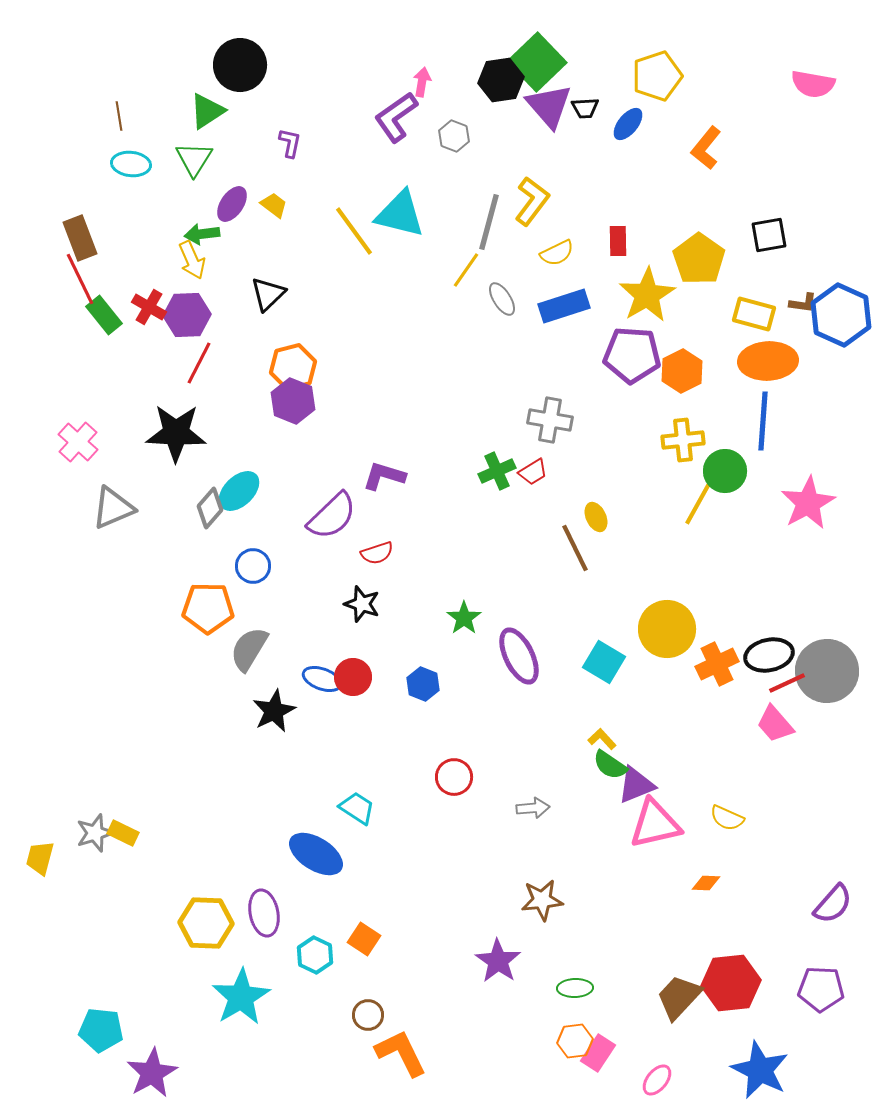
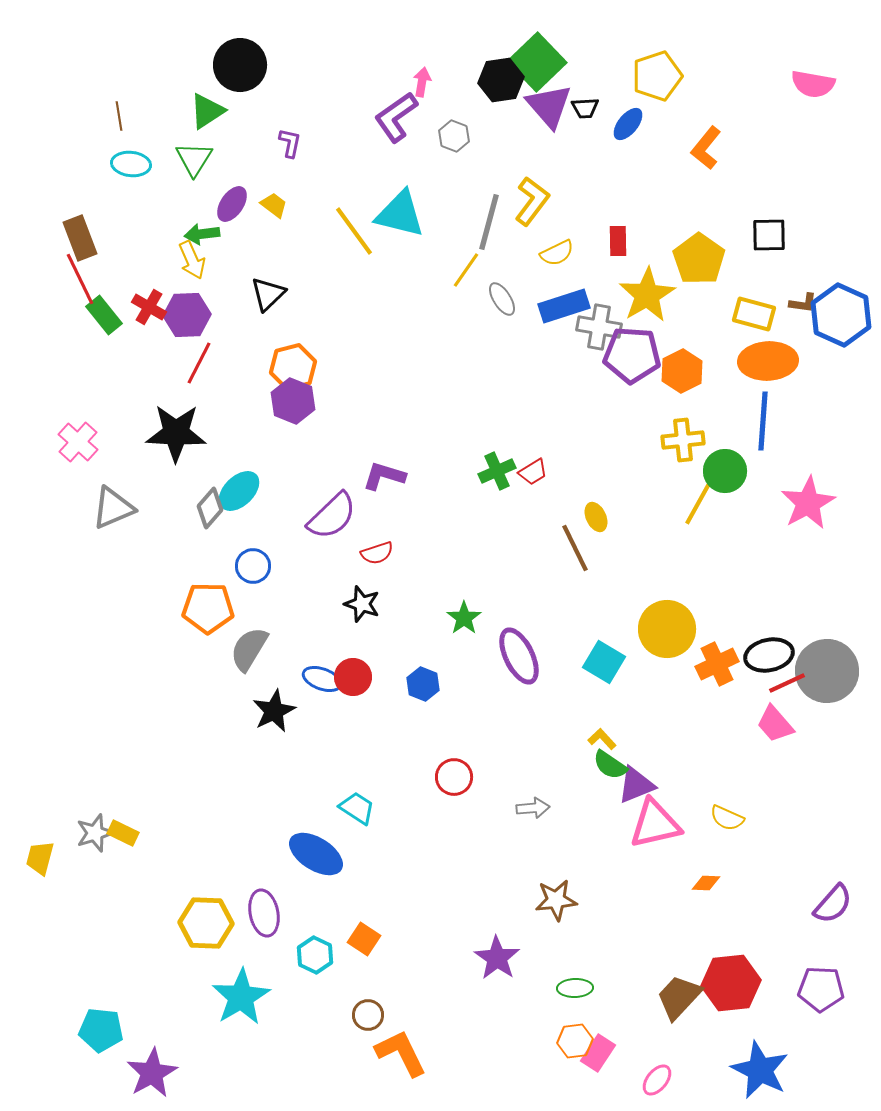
black square at (769, 235): rotated 9 degrees clockwise
gray cross at (550, 420): moved 49 px right, 93 px up
brown star at (542, 900): moved 14 px right
purple star at (498, 961): moved 1 px left, 3 px up
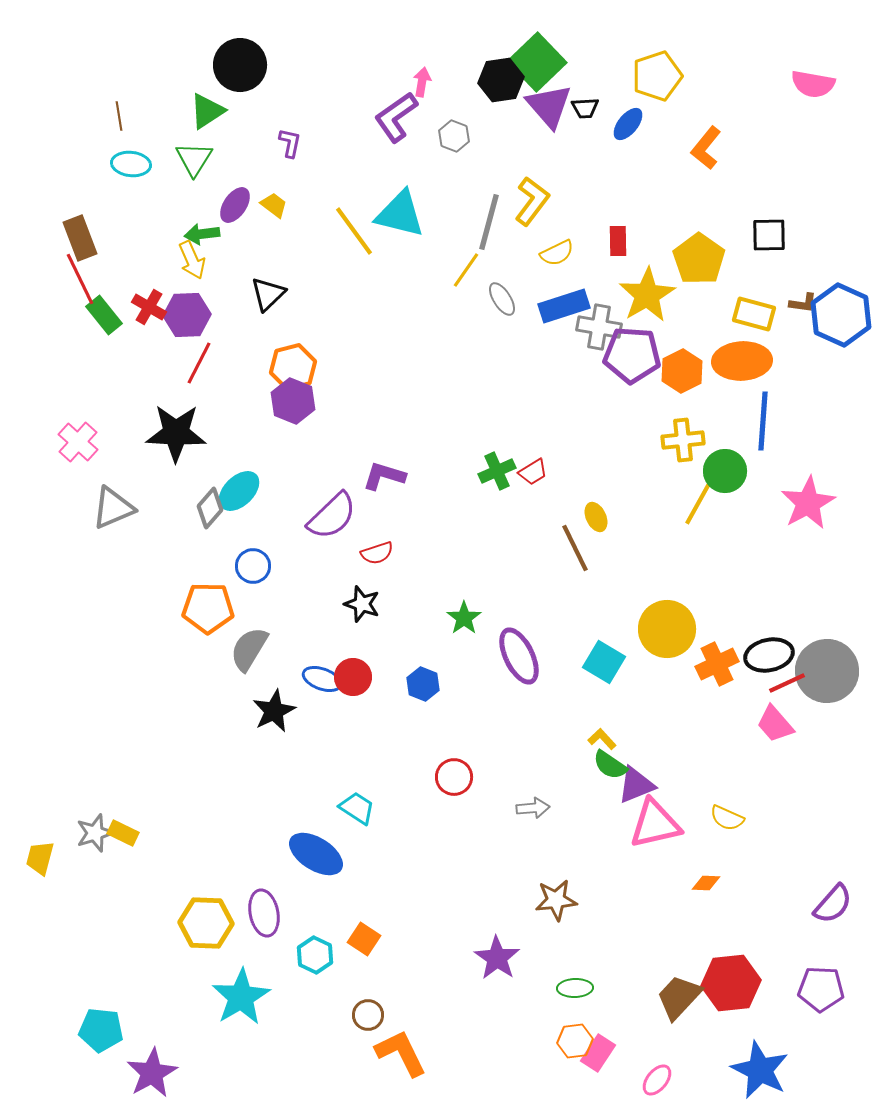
purple ellipse at (232, 204): moved 3 px right, 1 px down
orange ellipse at (768, 361): moved 26 px left
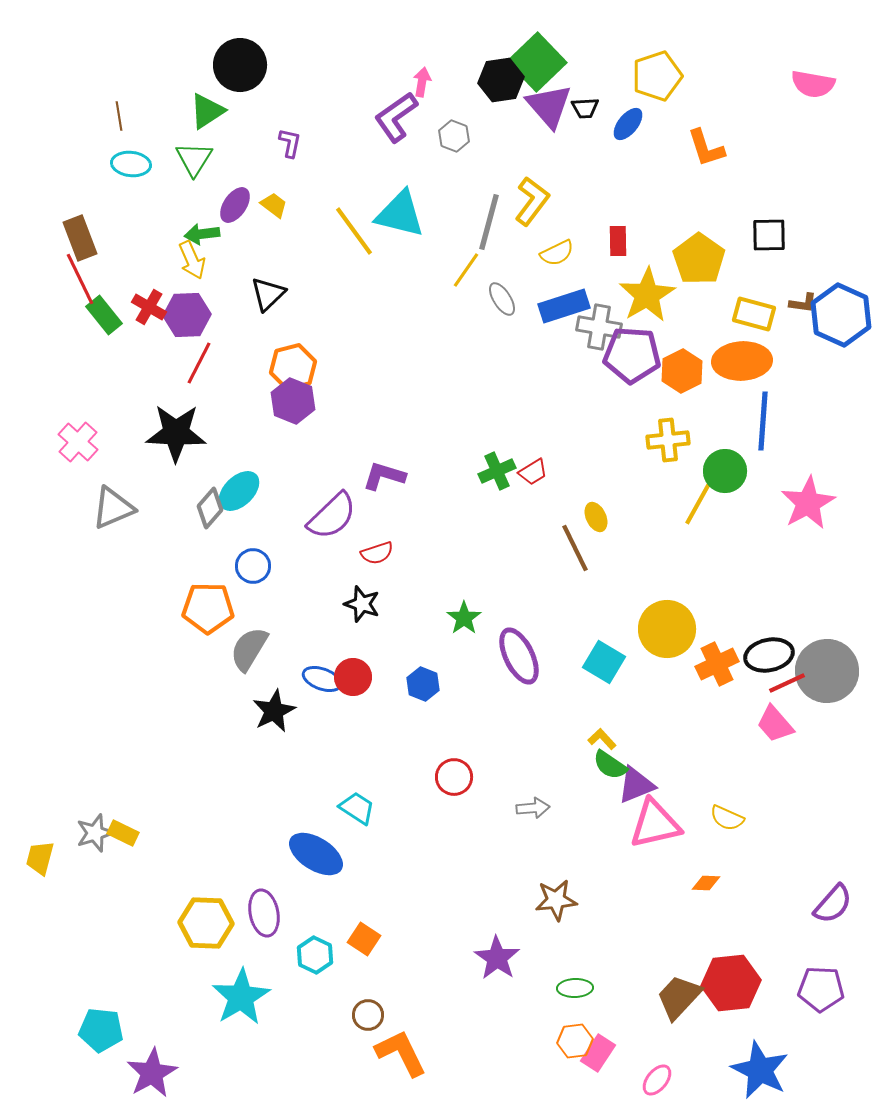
orange L-shape at (706, 148): rotated 57 degrees counterclockwise
yellow cross at (683, 440): moved 15 px left
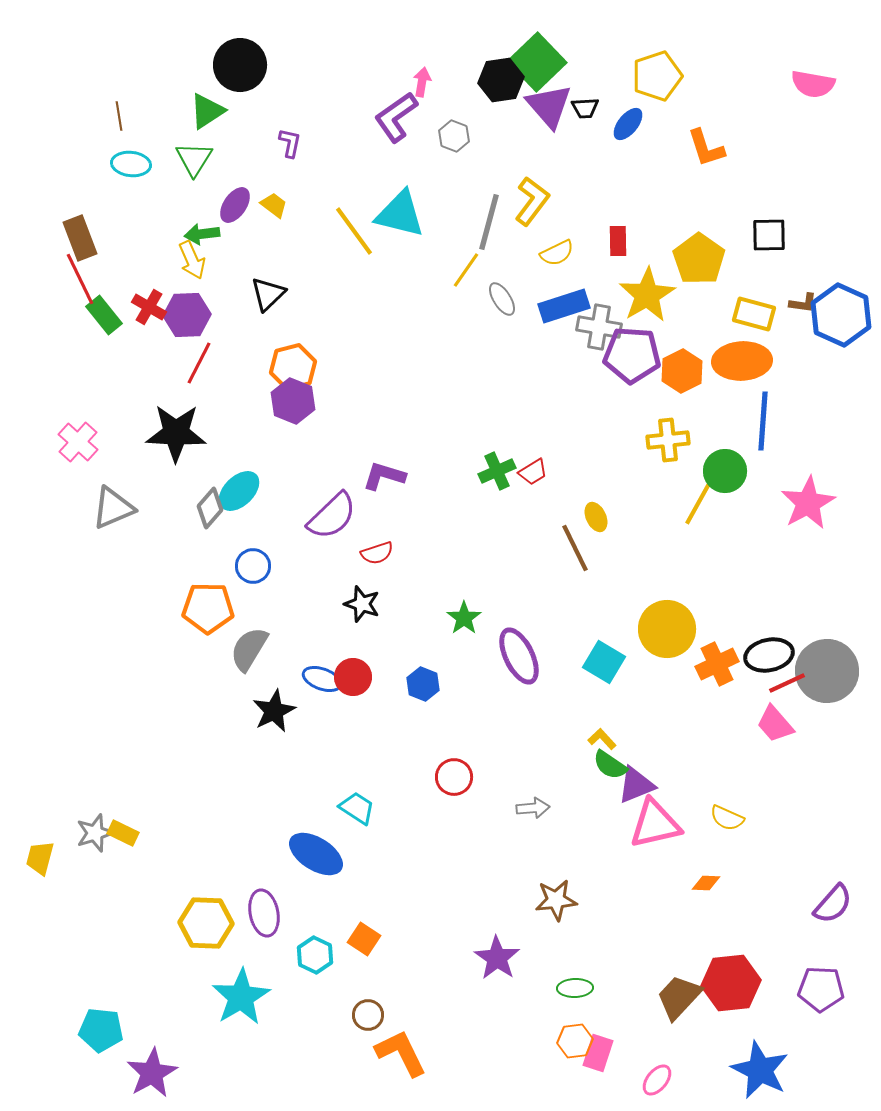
pink rectangle at (598, 1053): rotated 15 degrees counterclockwise
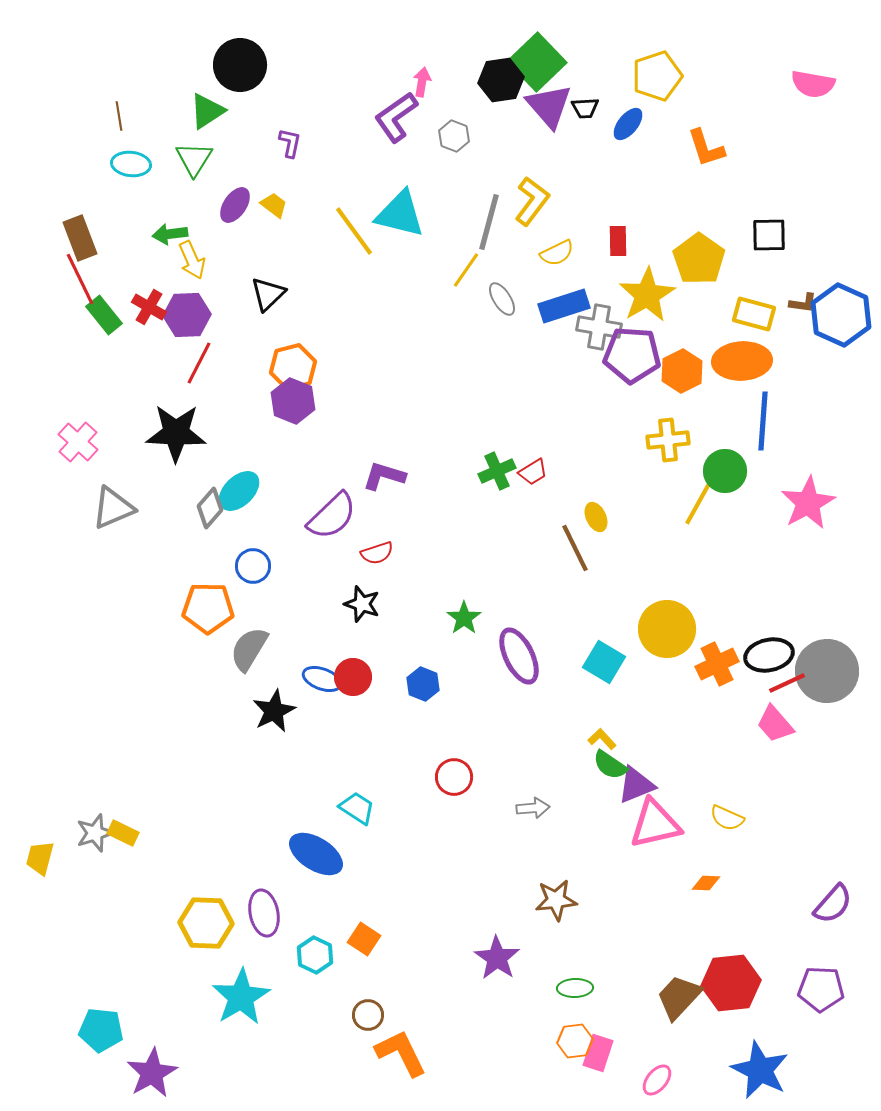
green arrow at (202, 234): moved 32 px left
